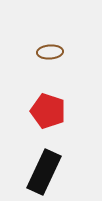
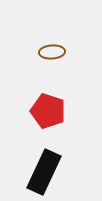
brown ellipse: moved 2 px right
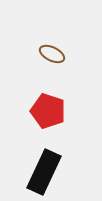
brown ellipse: moved 2 px down; rotated 30 degrees clockwise
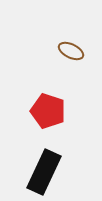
brown ellipse: moved 19 px right, 3 px up
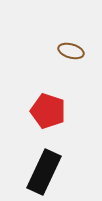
brown ellipse: rotated 10 degrees counterclockwise
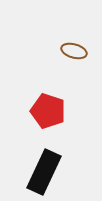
brown ellipse: moved 3 px right
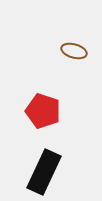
red pentagon: moved 5 px left
